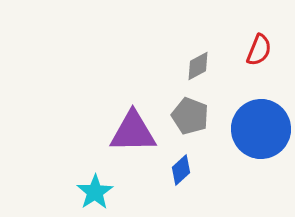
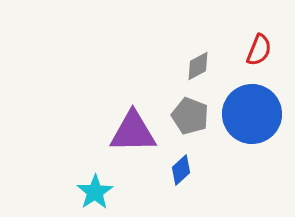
blue circle: moved 9 px left, 15 px up
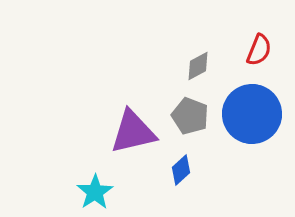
purple triangle: rotated 12 degrees counterclockwise
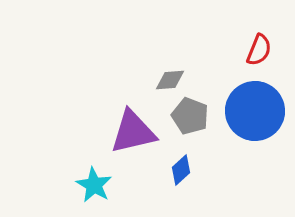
gray diamond: moved 28 px left, 14 px down; rotated 24 degrees clockwise
blue circle: moved 3 px right, 3 px up
cyan star: moved 1 px left, 7 px up; rotated 9 degrees counterclockwise
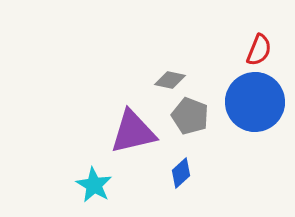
gray diamond: rotated 16 degrees clockwise
blue circle: moved 9 px up
blue diamond: moved 3 px down
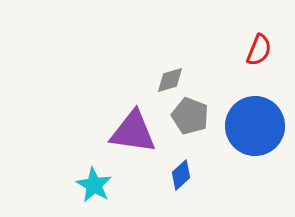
gray diamond: rotated 28 degrees counterclockwise
blue circle: moved 24 px down
purple triangle: rotated 21 degrees clockwise
blue diamond: moved 2 px down
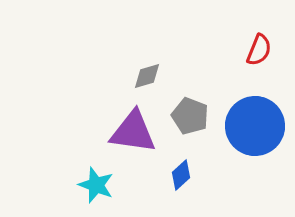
gray diamond: moved 23 px left, 4 px up
cyan star: moved 2 px right; rotated 9 degrees counterclockwise
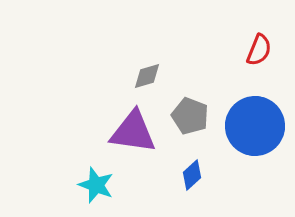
blue diamond: moved 11 px right
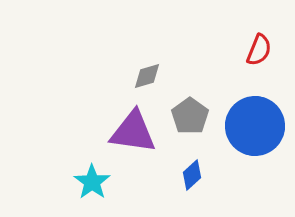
gray pentagon: rotated 15 degrees clockwise
cyan star: moved 4 px left, 3 px up; rotated 15 degrees clockwise
